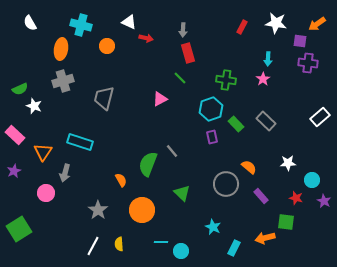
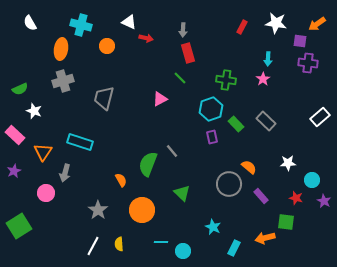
white star at (34, 106): moved 5 px down
gray circle at (226, 184): moved 3 px right
green square at (19, 229): moved 3 px up
cyan circle at (181, 251): moved 2 px right
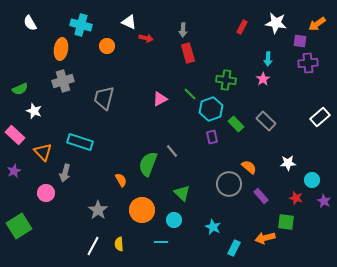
purple cross at (308, 63): rotated 12 degrees counterclockwise
green line at (180, 78): moved 10 px right, 16 px down
orange triangle at (43, 152): rotated 18 degrees counterclockwise
cyan circle at (183, 251): moved 9 px left, 31 px up
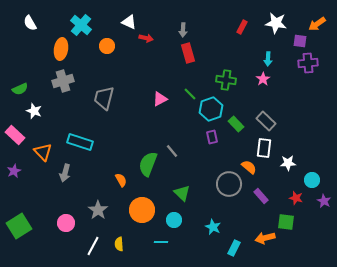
cyan cross at (81, 25): rotated 25 degrees clockwise
white rectangle at (320, 117): moved 56 px left, 31 px down; rotated 42 degrees counterclockwise
pink circle at (46, 193): moved 20 px right, 30 px down
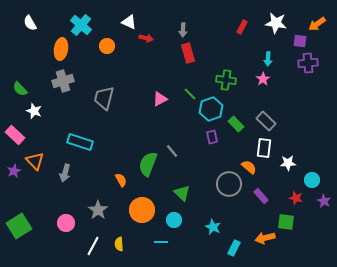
green semicircle at (20, 89): rotated 70 degrees clockwise
orange triangle at (43, 152): moved 8 px left, 9 px down
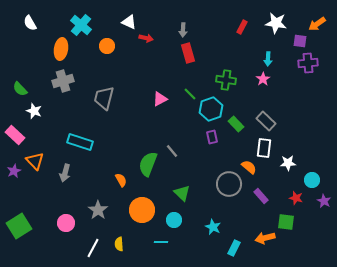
white line at (93, 246): moved 2 px down
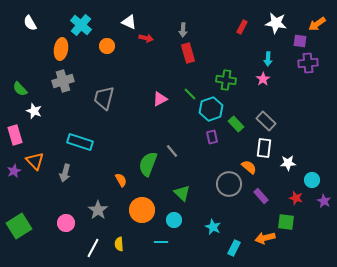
pink rectangle at (15, 135): rotated 30 degrees clockwise
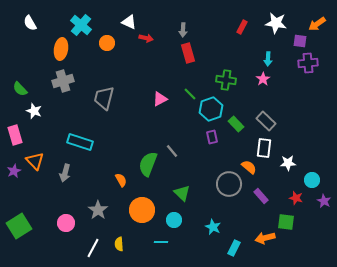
orange circle at (107, 46): moved 3 px up
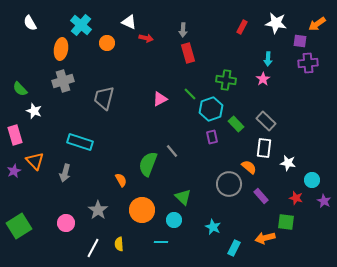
white star at (288, 163): rotated 14 degrees clockwise
green triangle at (182, 193): moved 1 px right, 4 px down
